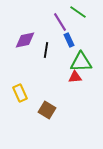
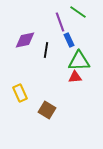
purple line: rotated 12 degrees clockwise
green triangle: moved 2 px left, 1 px up
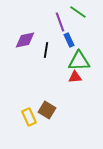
yellow rectangle: moved 9 px right, 24 px down
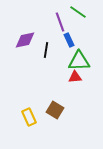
brown square: moved 8 px right
